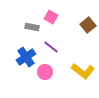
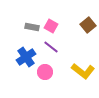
pink square: moved 9 px down
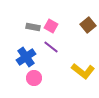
gray rectangle: moved 1 px right
pink circle: moved 11 px left, 6 px down
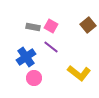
yellow L-shape: moved 4 px left, 2 px down
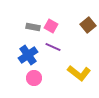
purple line: moved 2 px right; rotated 14 degrees counterclockwise
blue cross: moved 2 px right, 2 px up
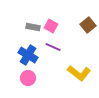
blue cross: rotated 24 degrees counterclockwise
pink circle: moved 6 px left
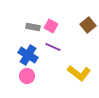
pink circle: moved 1 px left, 2 px up
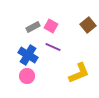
gray rectangle: rotated 40 degrees counterclockwise
yellow L-shape: rotated 60 degrees counterclockwise
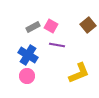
purple line: moved 4 px right, 2 px up; rotated 14 degrees counterclockwise
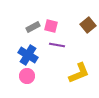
pink square: rotated 16 degrees counterclockwise
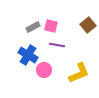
pink circle: moved 17 px right, 6 px up
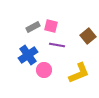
brown square: moved 11 px down
blue cross: rotated 24 degrees clockwise
